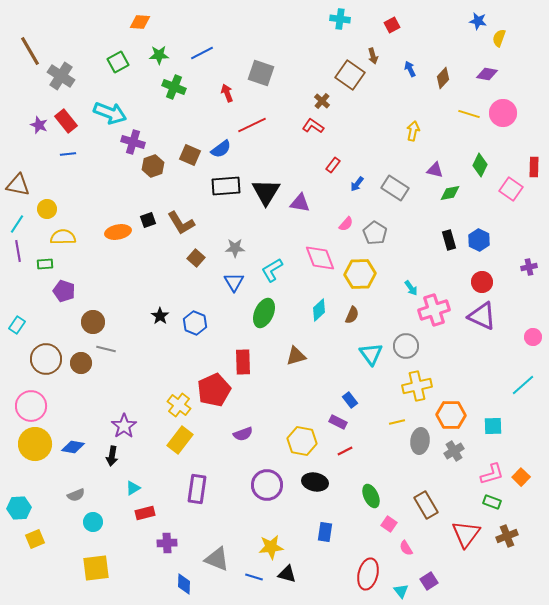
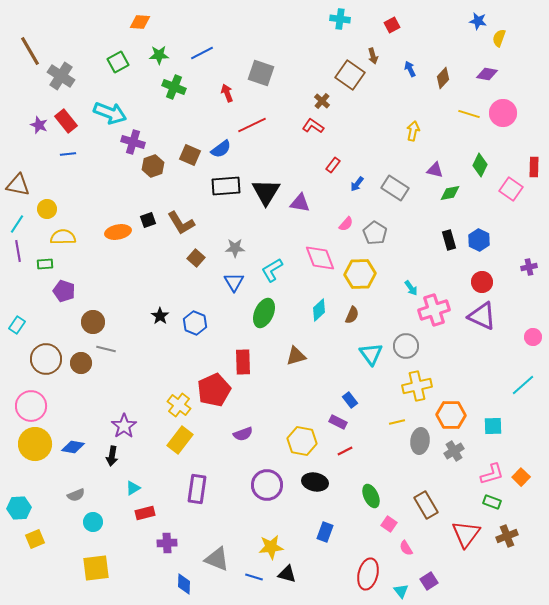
blue rectangle at (325, 532): rotated 12 degrees clockwise
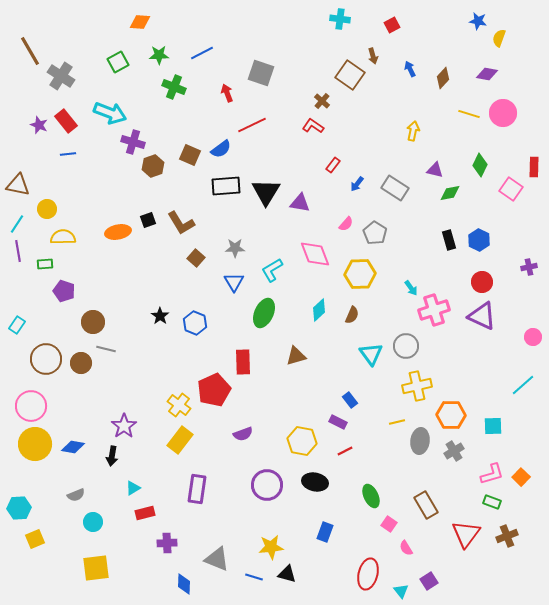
pink diamond at (320, 258): moved 5 px left, 4 px up
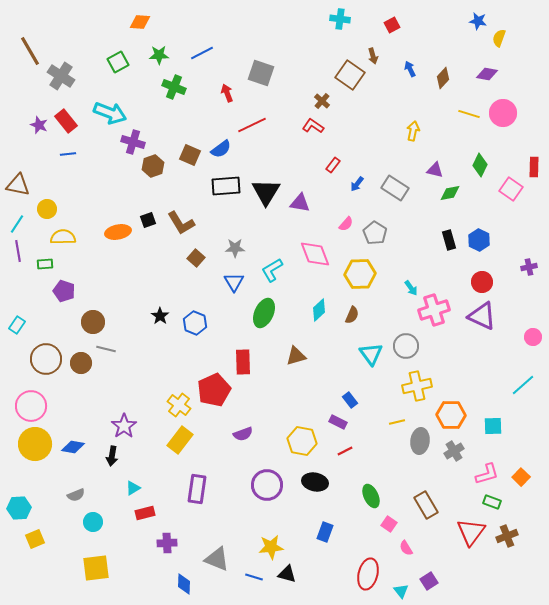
pink L-shape at (492, 474): moved 5 px left
red triangle at (466, 534): moved 5 px right, 2 px up
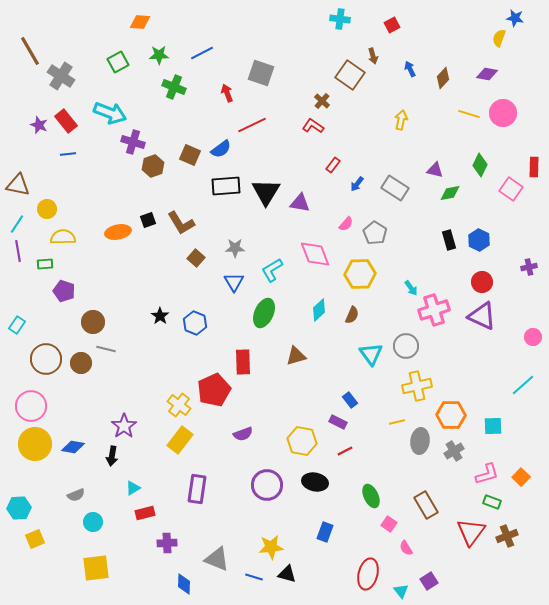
blue star at (478, 21): moved 37 px right, 3 px up
yellow arrow at (413, 131): moved 12 px left, 11 px up
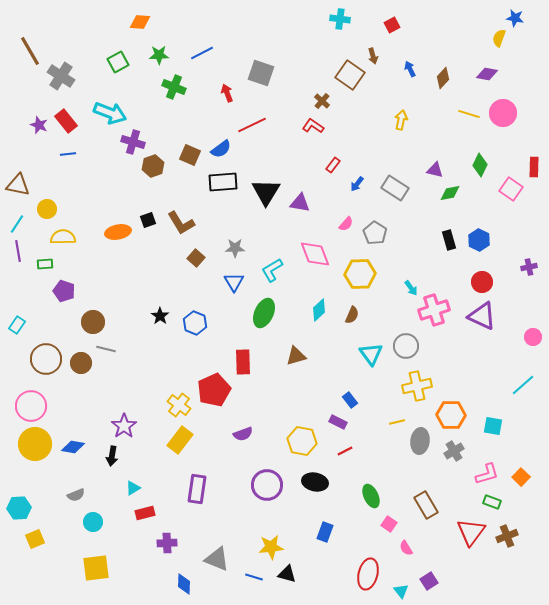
black rectangle at (226, 186): moved 3 px left, 4 px up
cyan square at (493, 426): rotated 12 degrees clockwise
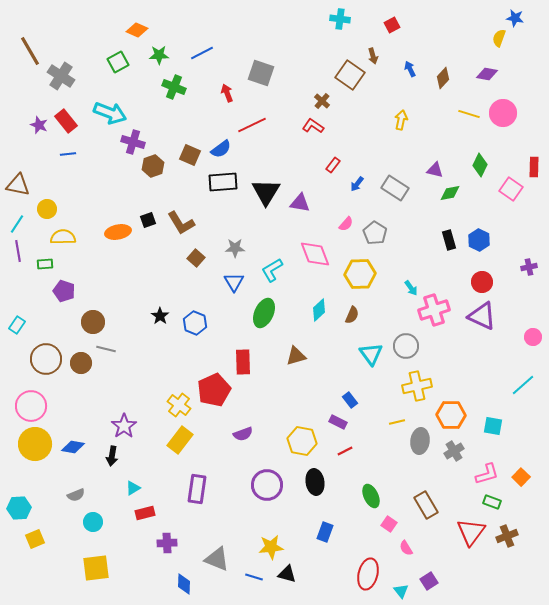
orange diamond at (140, 22): moved 3 px left, 8 px down; rotated 20 degrees clockwise
black ellipse at (315, 482): rotated 70 degrees clockwise
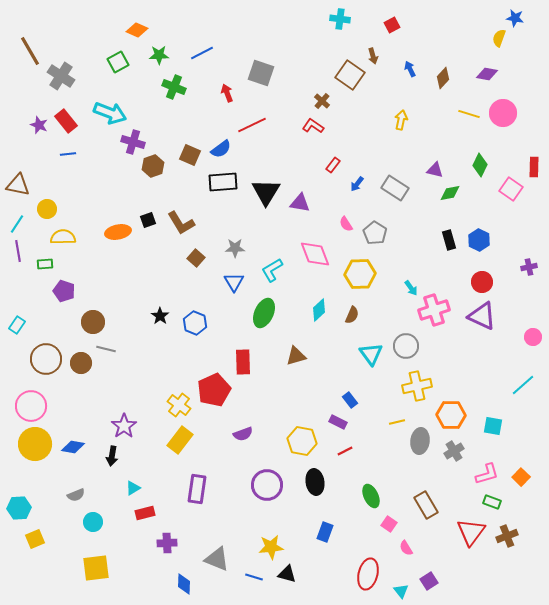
pink semicircle at (346, 224): rotated 105 degrees clockwise
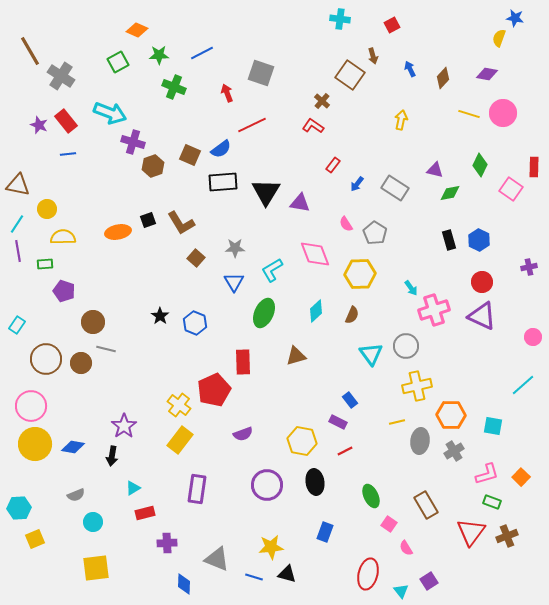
cyan diamond at (319, 310): moved 3 px left, 1 px down
